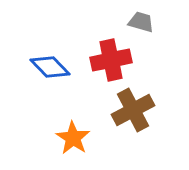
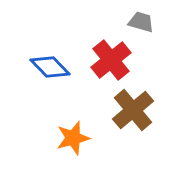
red cross: rotated 27 degrees counterclockwise
brown cross: rotated 12 degrees counterclockwise
orange star: rotated 24 degrees clockwise
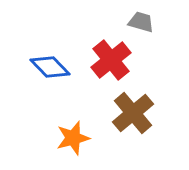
brown cross: moved 3 px down
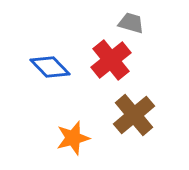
gray trapezoid: moved 10 px left, 1 px down
brown cross: moved 1 px right, 2 px down
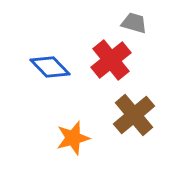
gray trapezoid: moved 3 px right
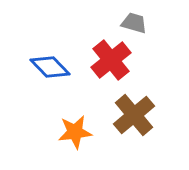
orange star: moved 2 px right, 6 px up; rotated 8 degrees clockwise
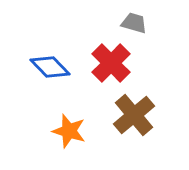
red cross: moved 3 px down; rotated 6 degrees counterclockwise
orange star: moved 6 px left, 1 px up; rotated 24 degrees clockwise
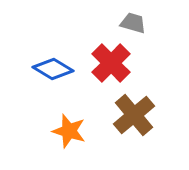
gray trapezoid: moved 1 px left
blue diamond: moved 3 px right, 2 px down; rotated 15 degrees counterclockwise
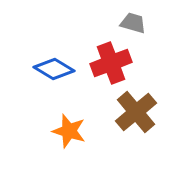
red cross: rotated 24 degrees clockwise
blue diamond: moved 1 px right
brown cross: moved 2 px right, 3 px up
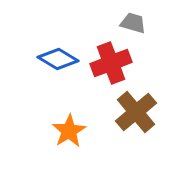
blue diamond: moved 4 px right, 10 px up
orange star: rotated 24 degrees clockwise
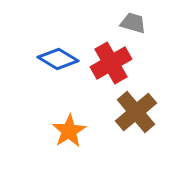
red cross: rotated 9 degrees counterclockwise
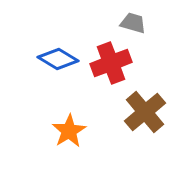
red cross: rotated 9 degrees clockwise
brown cross: moved 9 px right
